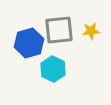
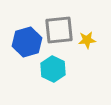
yellow star: moved 4 px left, 9 px down
blue hexagon: moved 2 px left, 1 px up
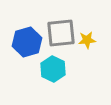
gray square: moved 2 px right, 3 px down
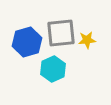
cyan hexagon: rotated 10 degrees clockwise
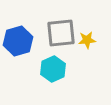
blue hexagon: moved 9 px left, 1 px up
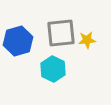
cyan hexagon: rotated 10 degrees counterclockwise
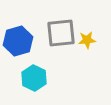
cyan hexagon: moved 19 px left, 9 px down
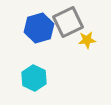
gray square: moved 7 px right, 11 px up; rotated 20 degrees counterclockwise
blue hexagon: moved 21 px right, 13 px up
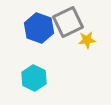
blue hexagon: rotated 24 degrees counterclockwise
